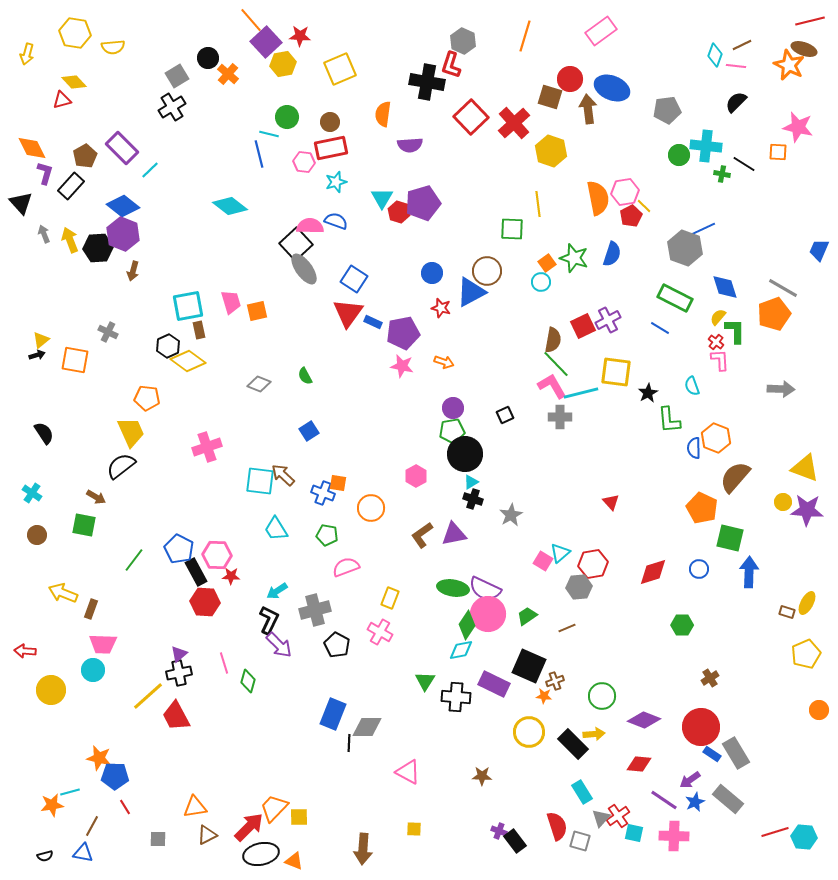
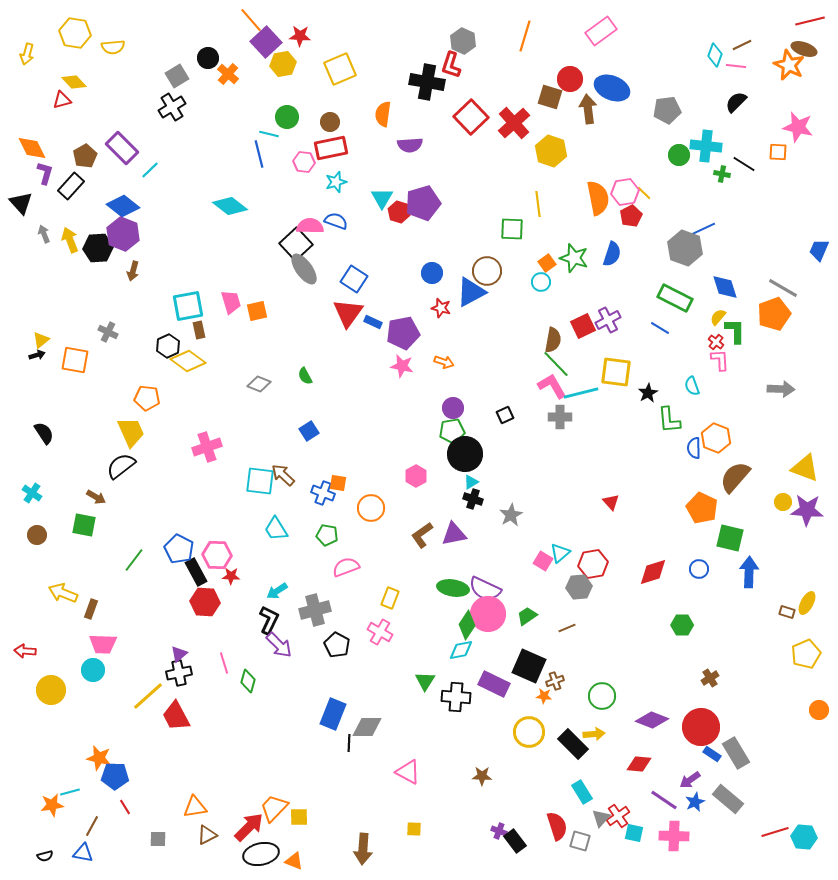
yellow line at (644, 206): moved 13 px up
purple diamond at (644, 720): moved 8 px right
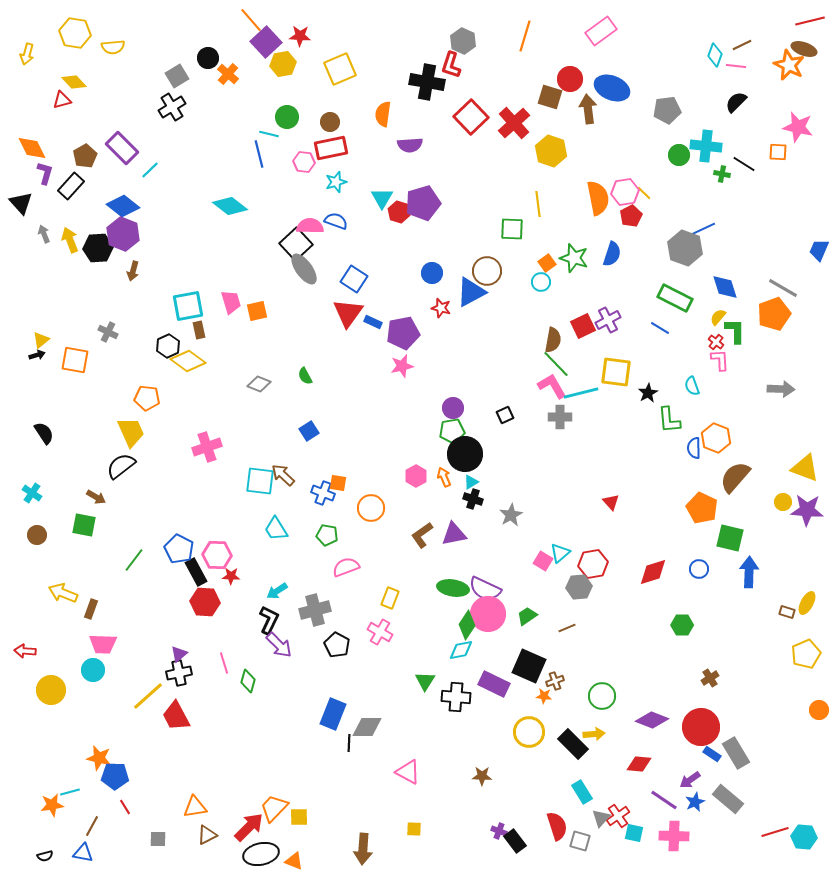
orange arrow at (444, 362): moved 115 px down; rotated 132 degrees counterclockwise
pink star at (402, 366): rotated 25 degrees counterclockwise
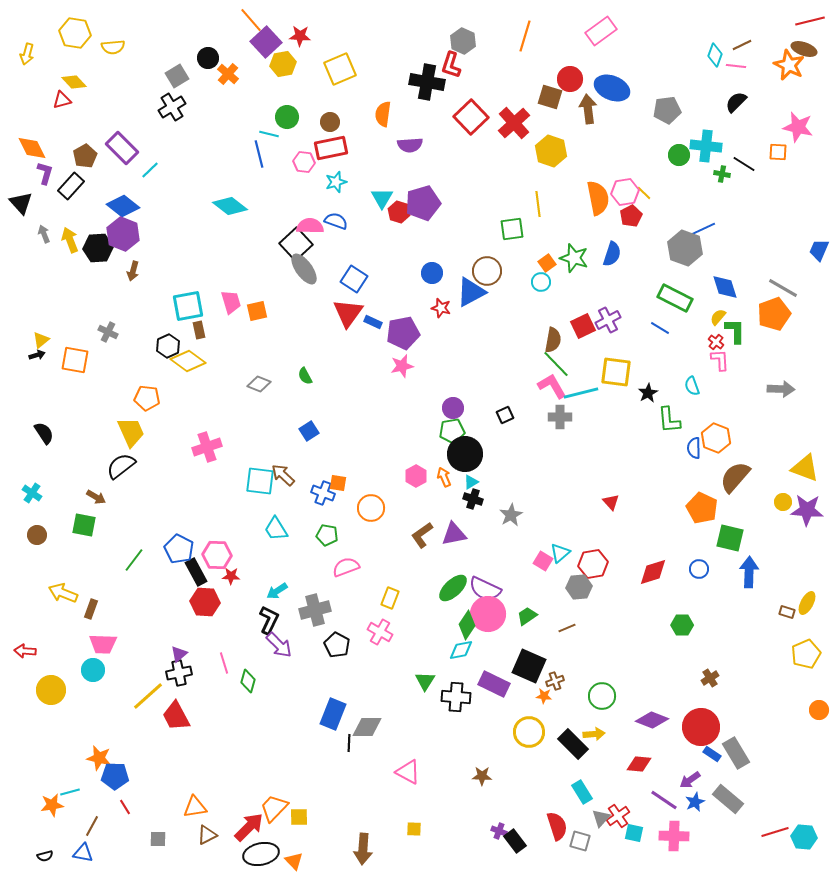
green square at (512, 229): rotated 10 degrees counterclockwise
green ellipse at (453, 588): rotated 52 degrees counterclockwise
orange triangle at (294, 861): rotated 24 degrees clockwise
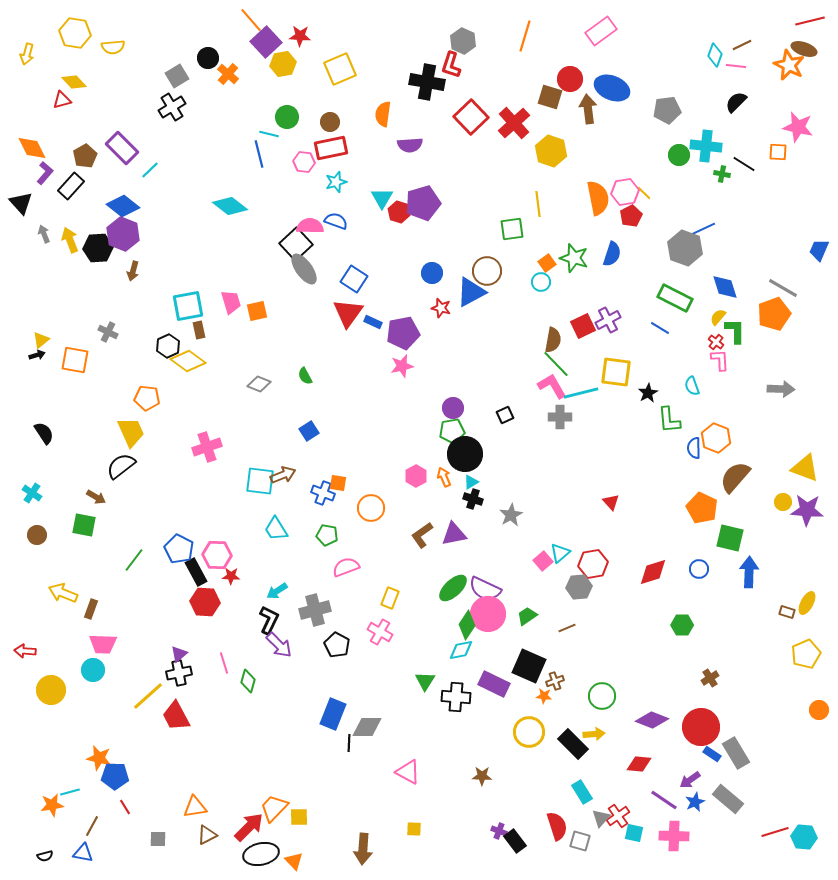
purple L-shape at (45, 173): rotated 25 degrees clockwise
brown arrow at (283, 475): rotated 115 degrees clockwise
pink square at (543, 561): rotated 18 degrees clockwise
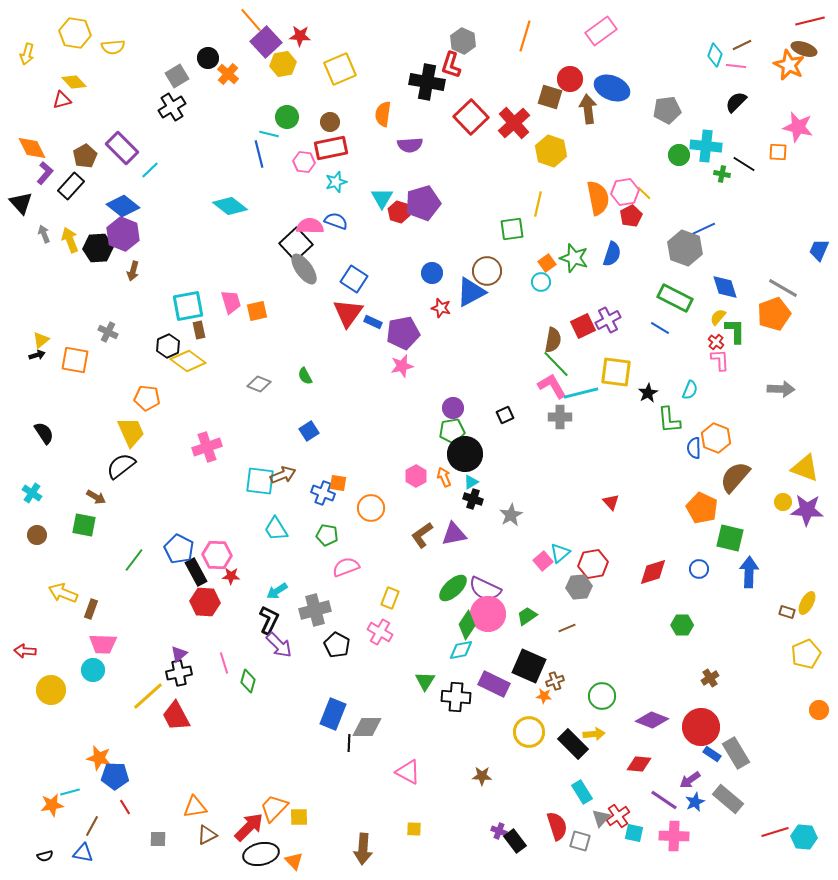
yellow line at (538, 204): rotated 20 degrees clockwise
cyan semicircle at (692, 386): moved 2 px left, 4 px down; rotated 138 degrees counterclockwise
